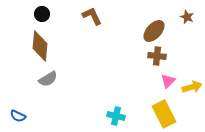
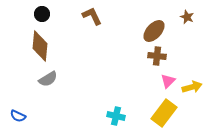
yellow rectangle: moved 1 px up; rotated 64 degrees clockwise
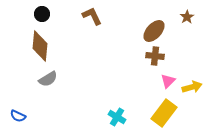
brown star: rotated 16 degrees clockwise
brown cross: moved 2 px left
cyan cross: moved 1 px right, 1 px down; rotated 18 degrees clockwise
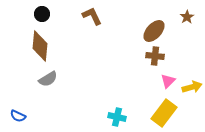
cyan cross: rotated 18 degrees counterclockwise
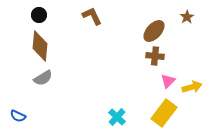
black circle: moved 3 px left, 1 px down
gray semicircle: moved 5 px left, 1 px up
cyan cross: rotated 30 degrees clockwise
